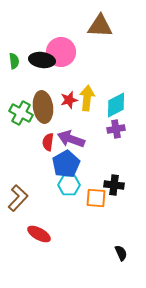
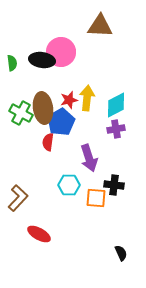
green semicircle: moved 2 px left, 2 px down
brown ellipse: moved 1 px down
purple arrow: moved 18 px right, 19 px down; rotated 128 degrees counterclockwise
blue pentagon: moved 5 px left, 42 px up
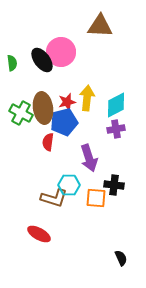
black ellipse: rotated 45 degrees clockwise
red star: moved 2 px left, 2 px down
blue pentagon: moved 3 px right; rotated 16 degrees clockwise
brown L-shape: moved 36 px right; rotated 64 degrees clockwise
black semicircle: moved 5 px down
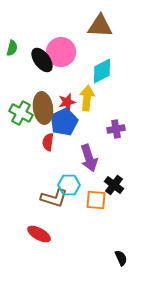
green semicircle: moved 15 px up; rotated 21 degrees clockwise
cyan diamond: moved 14 px left, 34 px up
blue pentagon: rotated 12 degrees counterclockwise
black cross: rotated 30 degrees clockwise
orange square: moved 2 px down
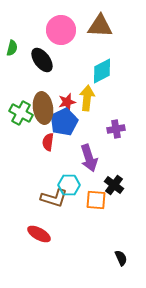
pink circle: moved 22 px up
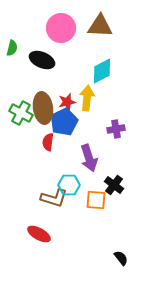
pink circle: moved 2 px up
black ellipse: rotated 30 degrees counterclockwise
black semicircle: rotated 14 degrees counterclockwise
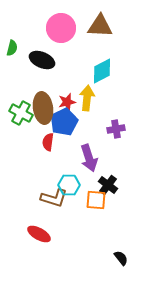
black cross: moved 6 px left
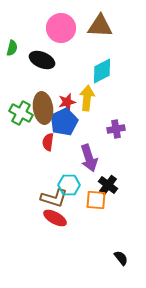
red ellipse: moved 16 px right, 16 px up
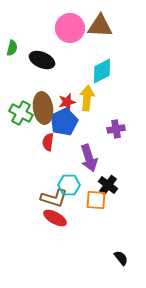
pink circle: moved 9 px right
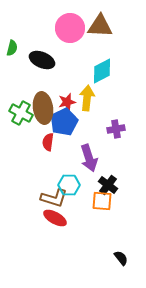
orange square: moved 6 px right, 1 px down
